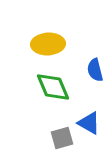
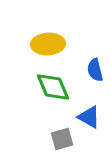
blue triangle: moved 6 px up
gray square: moved 1 px down
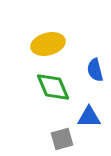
yellow ellipse: rotated 12 degrees counterclockwise
blue triangle: rotated 30 degrees counterclockwise
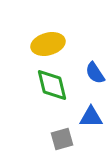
blue semicircle: moved 3 px down; rotated 20 degrees counterclockwise
green diamond: moved 1 px left, 2 px up; rotated 9 degrees clockwise
blue triangle: moved 2 px right
